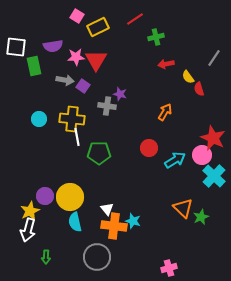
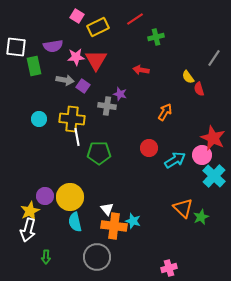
red arrow: moved 25 px left, 6 px down; rotated 21 degrees clockwise
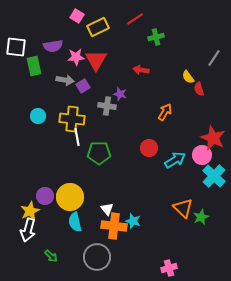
purple square: rotated 24 degrees clockwise
cyan circle: moved 1 px left, 3 px up
green arrow: moved 5 px right, 1 px up; rotated 48 degrees counterclockwise
